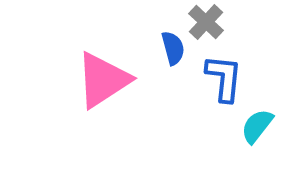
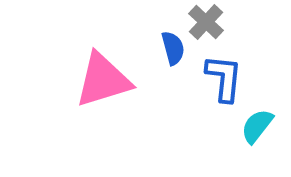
pink triangle: rotated 16 degrees clockwise
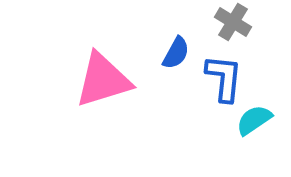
gray cross: moved 27 px right; rotated 12 degrees counterclockwise
blue semicircle: moved 3 px right, 5 px down; rotated 44 degrees clockwise
cyan semicircle: moved 3 px left, 6 px up; rotated 18 degrees clockwise
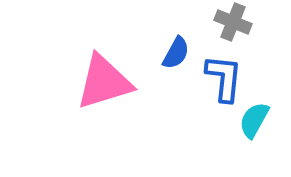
gray cross: rotated 9 degrees counterclockwise
pink triangle: moved 1 px right, 2 px down
cyan semicircle: rotated 27 degrees counterclockwise
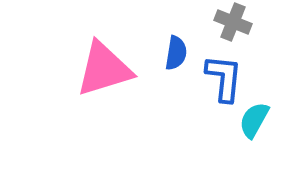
blue semicircle: rotated 20 degrees counterclockwise
pink triangle: moved 13 px up
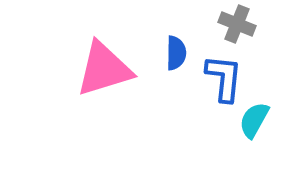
gray cross: moved 4 px right, 2 px down
blue semicircle: rotated 8 degrees counterclockwise
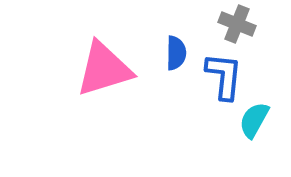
blue L-shape: moved 2 px up
